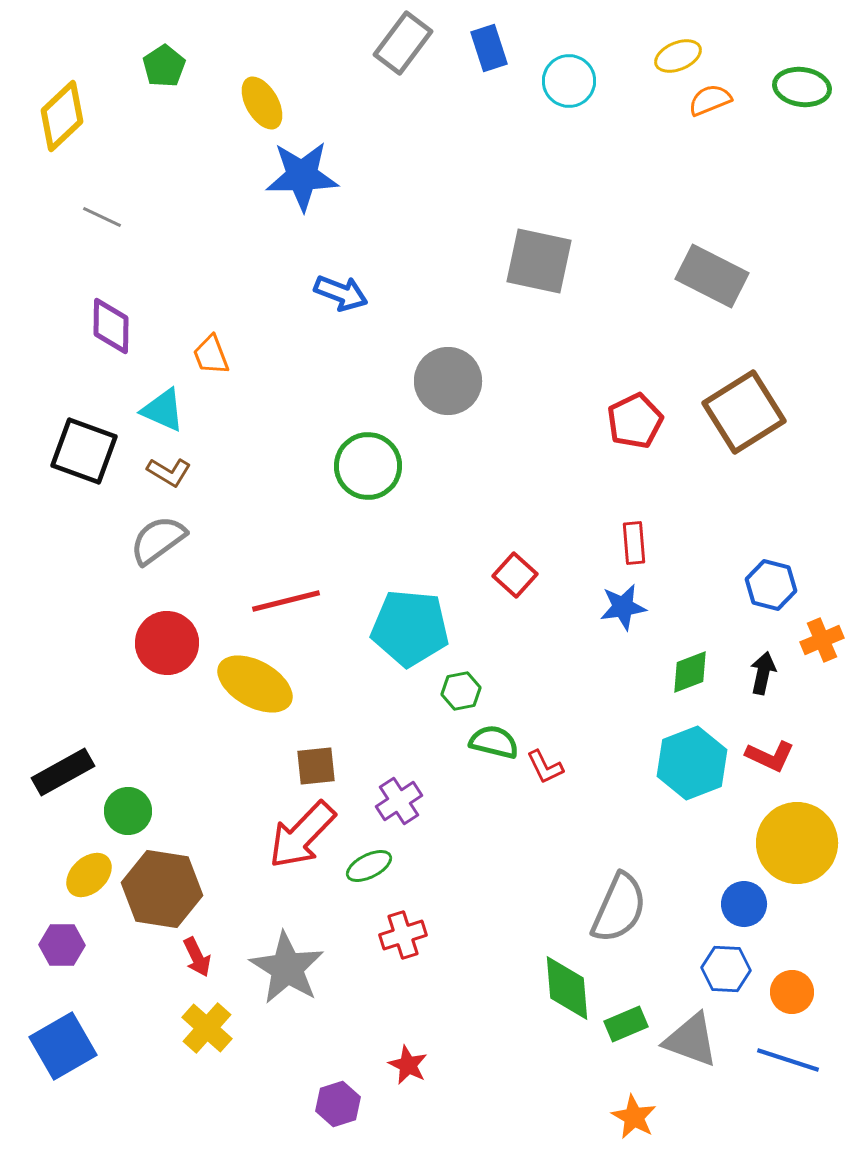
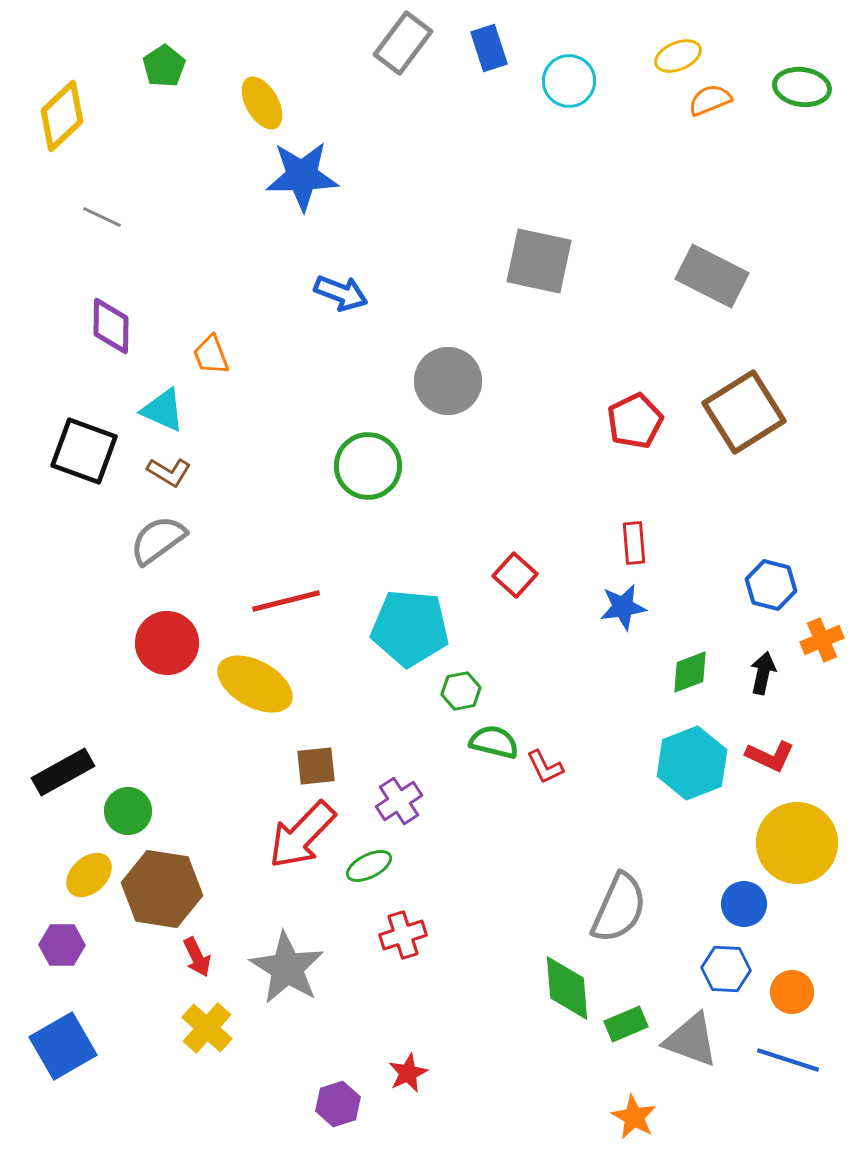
red star at (408, 1065): moved 8 px down; rotated 21 degrees clockwise
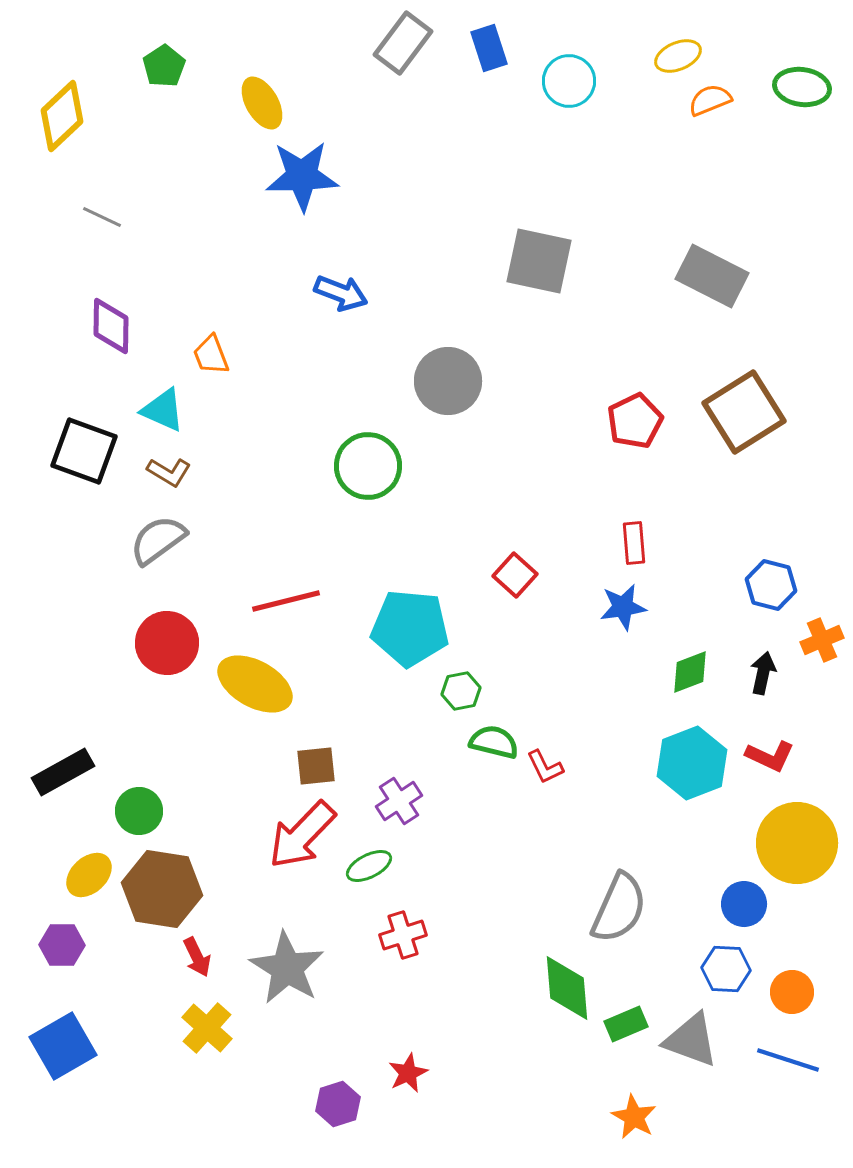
green circle at (128, 811): moved 11 px right
